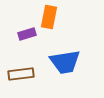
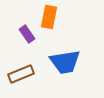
purple rectangle: rotated 72 degrees clockwise
brown rectangle: rotated 15 degrees counterclockwise
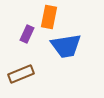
purple rectangle: rotated 60 degrees clockwise
blue trapezoid: moved 1 px right, 16 px up
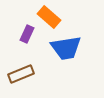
orange rectangle: rotated 60 degrees counterclockwise
blue trapezoid: moved 2 px down
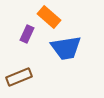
brown rectangle: moved 2 px left, 3 px down
